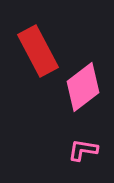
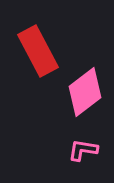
pink diamond: moved 2 px right, 5 px down
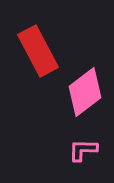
pink L-shape: rotated 8 degrees counterclockwise
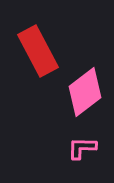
pink L-shape: moved 1 px left, 2 px up
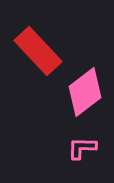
red rectangle: rotated 15 degrees counterclockwise
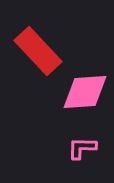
pink diamond: rotated 33 degrees clockwise
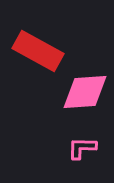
red rectangle: rotated 18 degrees counterclockwise
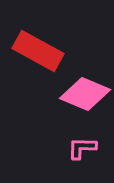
pink diamond: moved 2 px down; rotated 27 degrees clockwise
